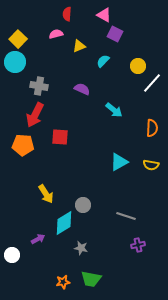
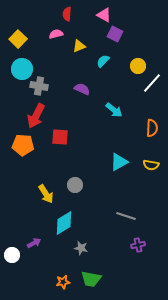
cyan circle: moved 7 px right, 7 px down
red arrow: moved 1 px right, 1 px down
gray circle: moved 8 px left, 20 px up
purple arrow: moved 4 px left, 4 px down
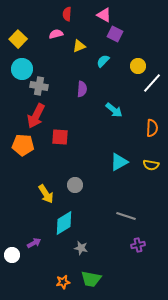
purple semicircle: rotated 70 degrees clockwise
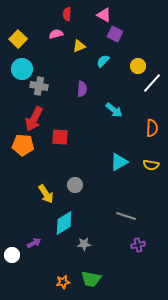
red arrow: moved 2 px left, 3 px down
gray star: moved 3 px right, 4 px up; rotated 16 degrees counterclockwise
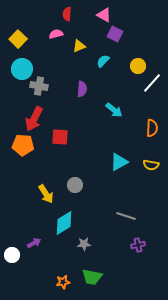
green trapezoid: moved 1 px right, 2 px up
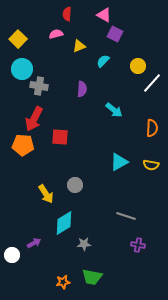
purple cross: rotated 24 degrees clockwise
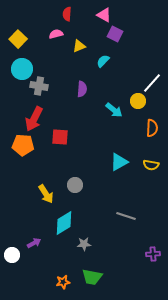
yellow circle: moved 35 px down
purple cross: moved 15 px right, 9 px down; rotated 16 degrees counterclockwise
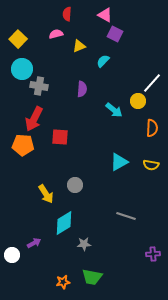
pink triangle: moved 1 px right
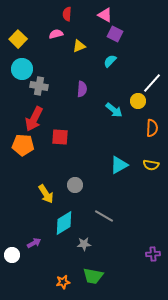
cyan semicircle: moved 7 px right
cyan triangle: moved 3 px down
gray line: moved 22 px left; rotated 12 degrees clockwise
green trapezoid: moved 1 px right, 1 px up
